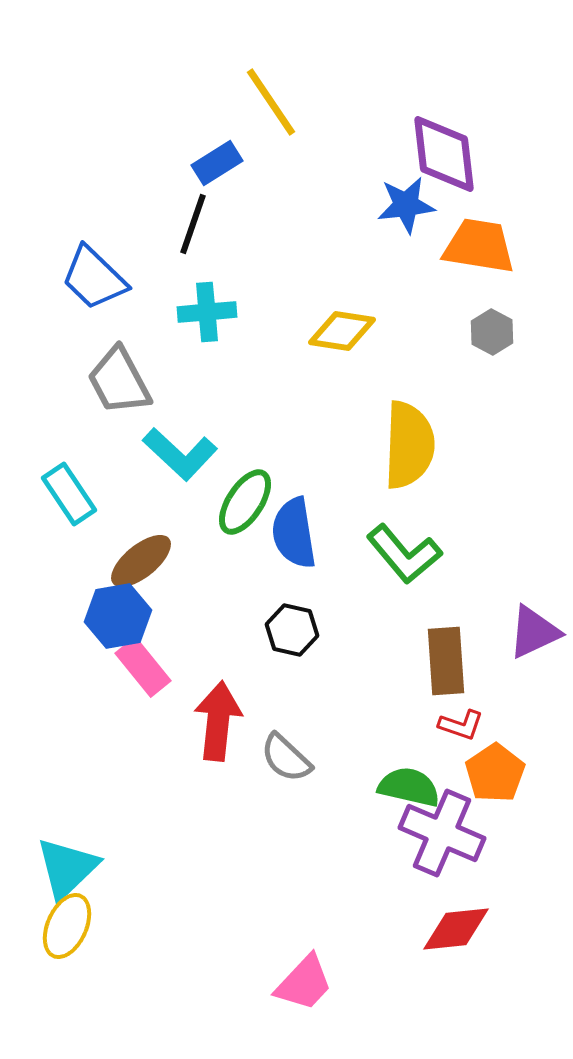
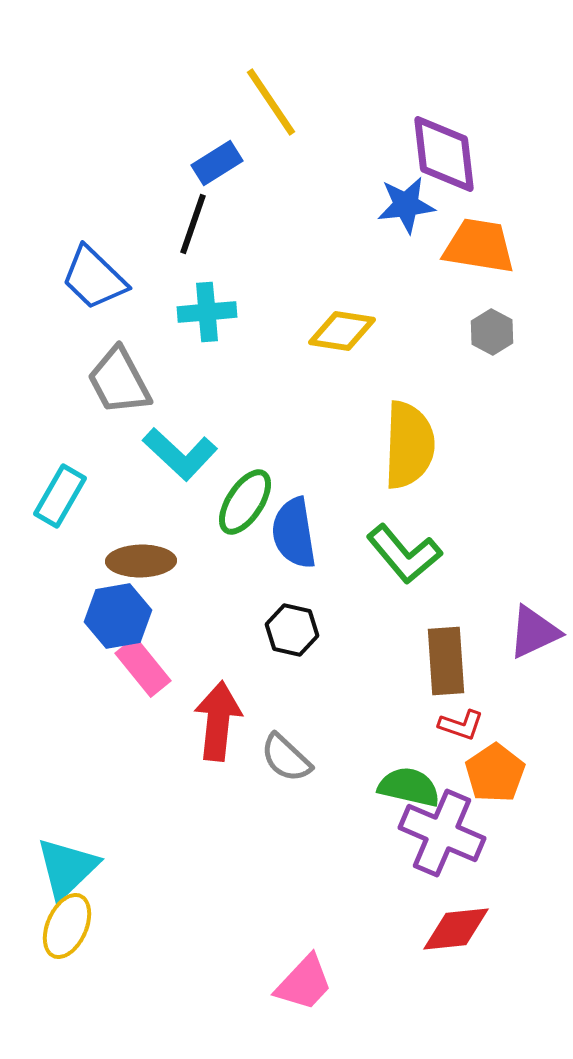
cyan rectangle: moved 9 px left, 2 px down; rotated 64 degrees clockwise
brown ellipse: rotated 38 degrees clockwise
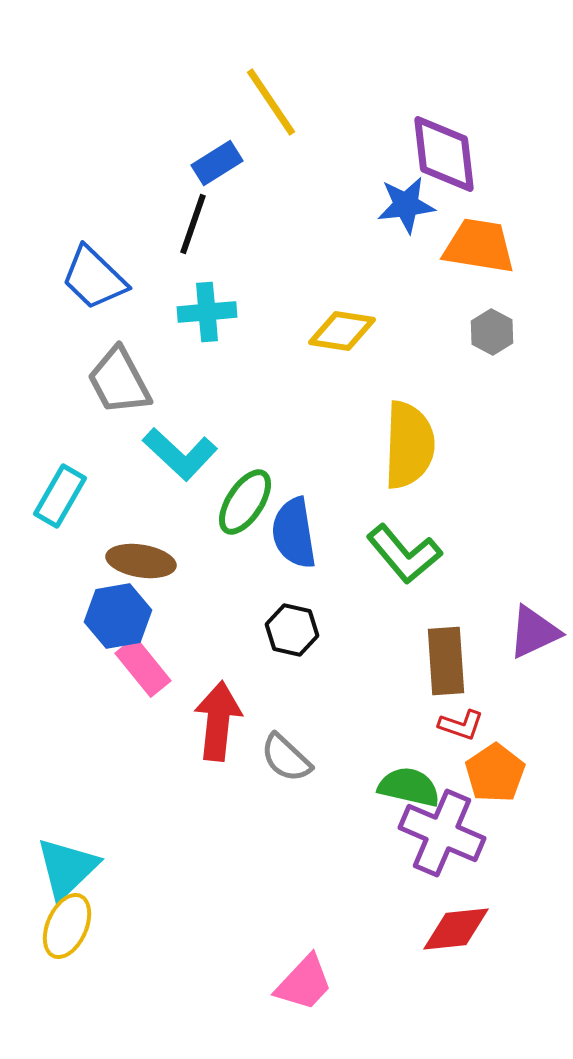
brown ellipse: rotated 10 degrees clockwise
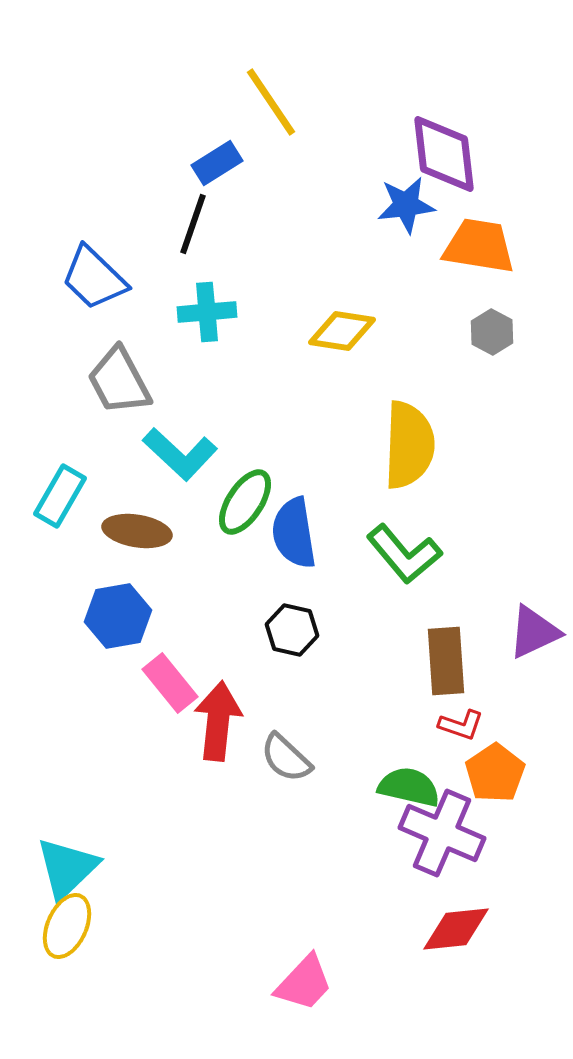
brown ellipse: moved 4 px left, 30 px up
pink rectangle: moved 27 px right, 16 px down
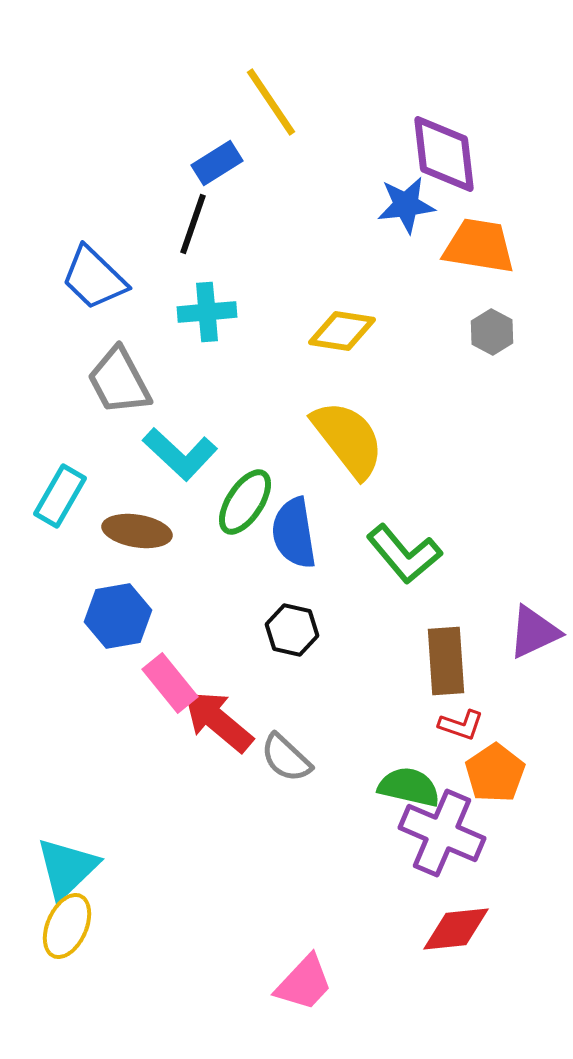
yellow semicircle: moved 61 px left, 6 px up; rotated 40 degrees counterclockwise
red arrow: rotated 56 degrees counterclockwise
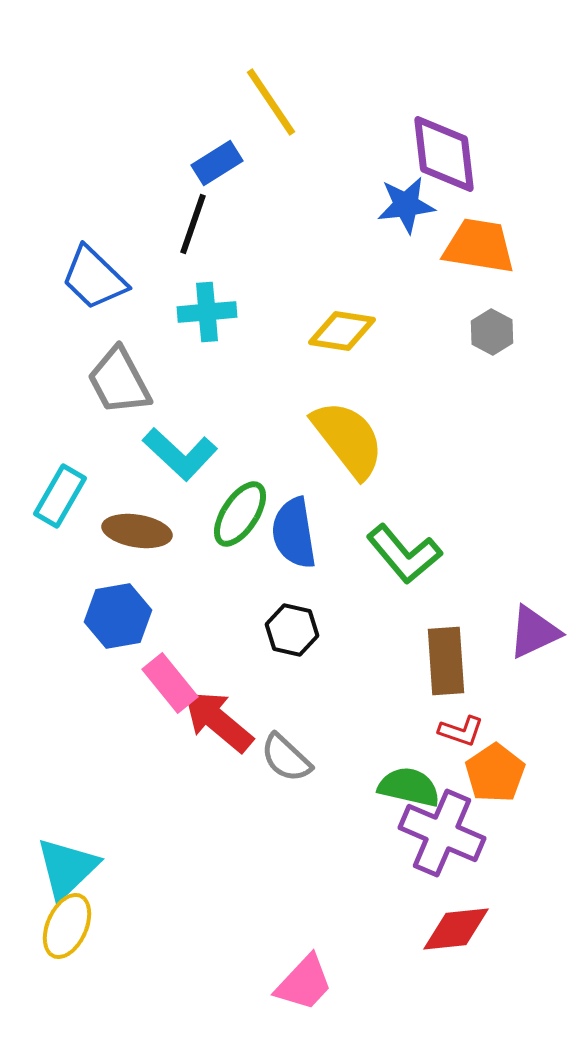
green ellipse: moved 5 px left, 12 px down
red L-shape: moved 6 px down
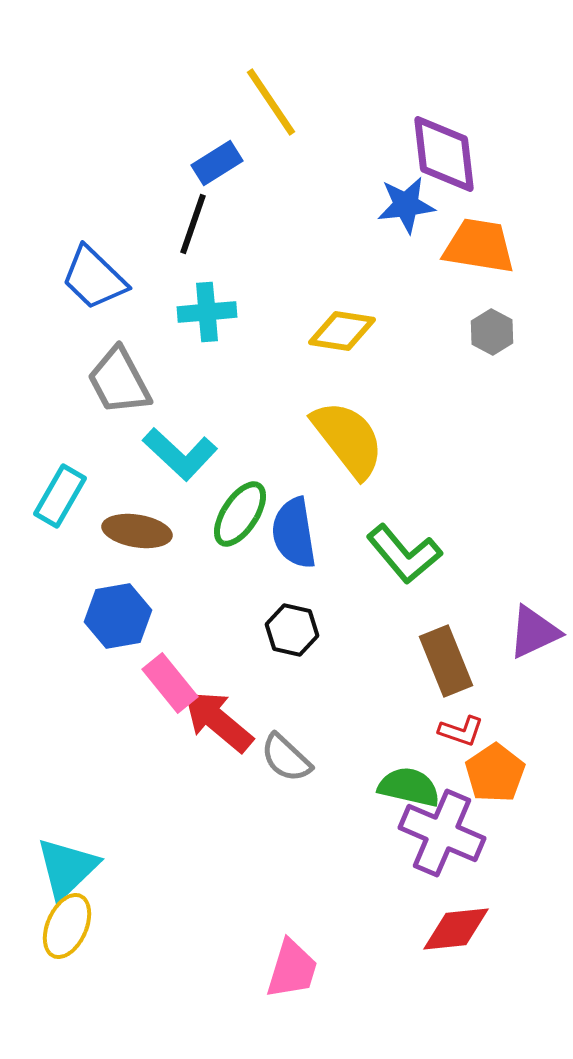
brown rectangle: rotated 18 degrees counterclockwise
pink trapezoid: moved 12 px left, 14 px up; rotated 26 degrees counterclockwise
